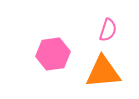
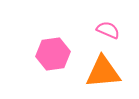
pink semicircle: rotated 85 degrees counterclockwise
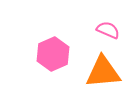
pink hexagon: rotated 16 degrees counterclockwise
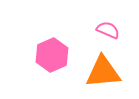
pink hexagon: moved 1 px left, 1 px down
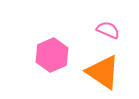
orange triangle: rotated 39 degrees clockwise
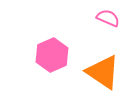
pink semicircle: moved 12 px up
